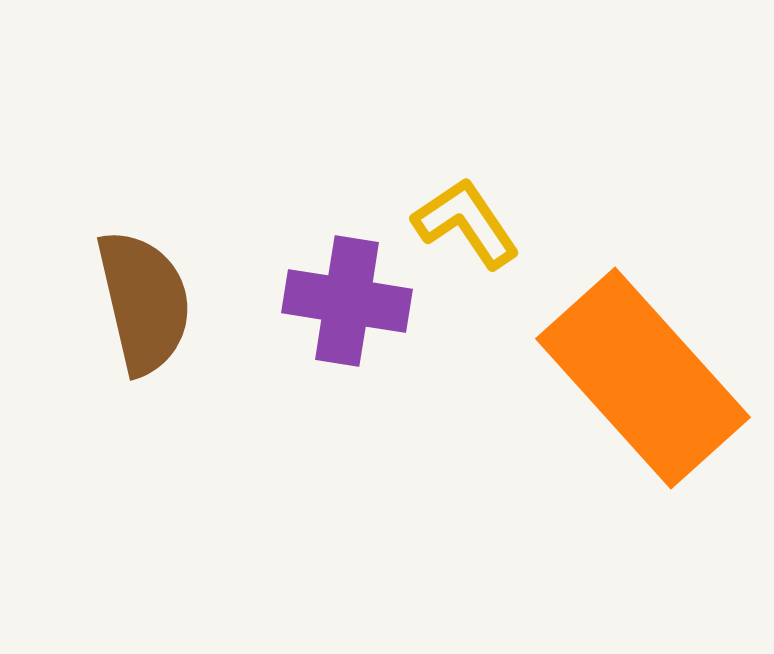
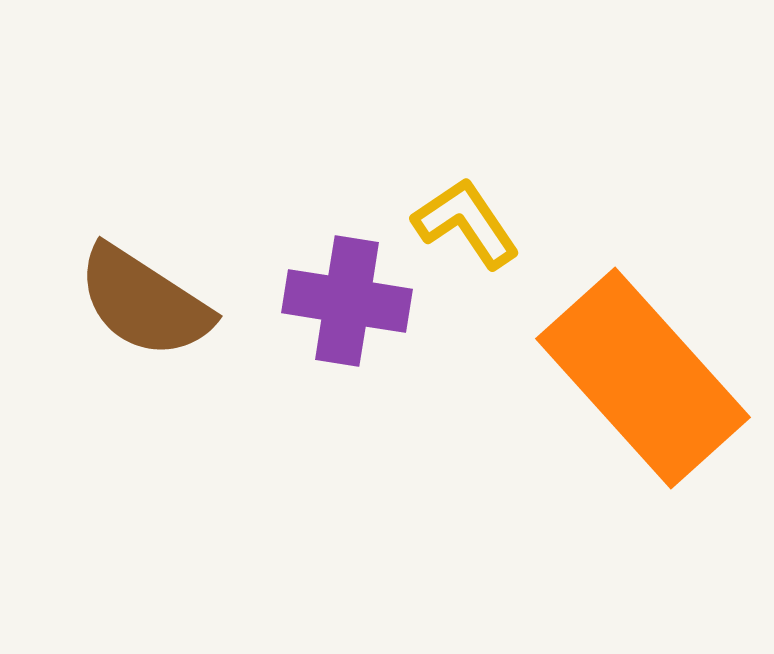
brown semicircle: rotated 136 degrees clockwise
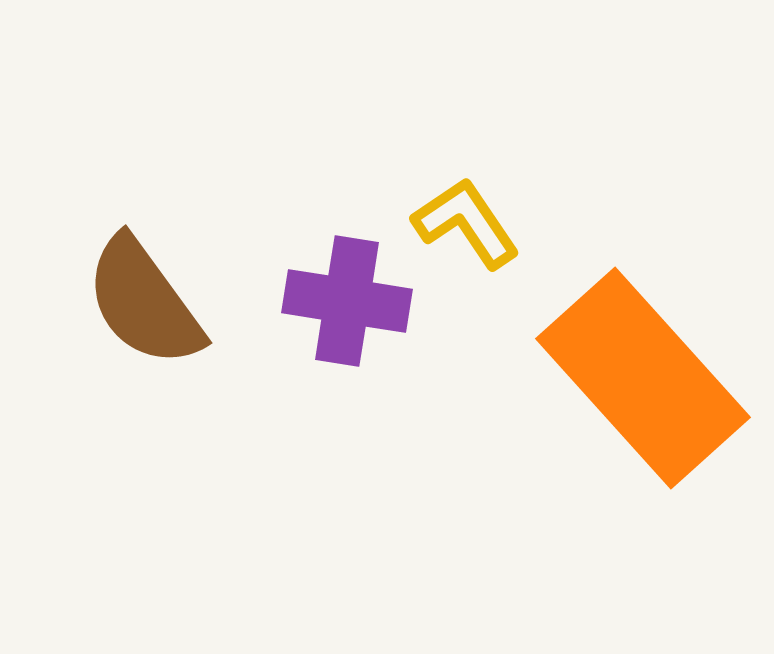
brown semicircle: rotated 21 degrees clockwise
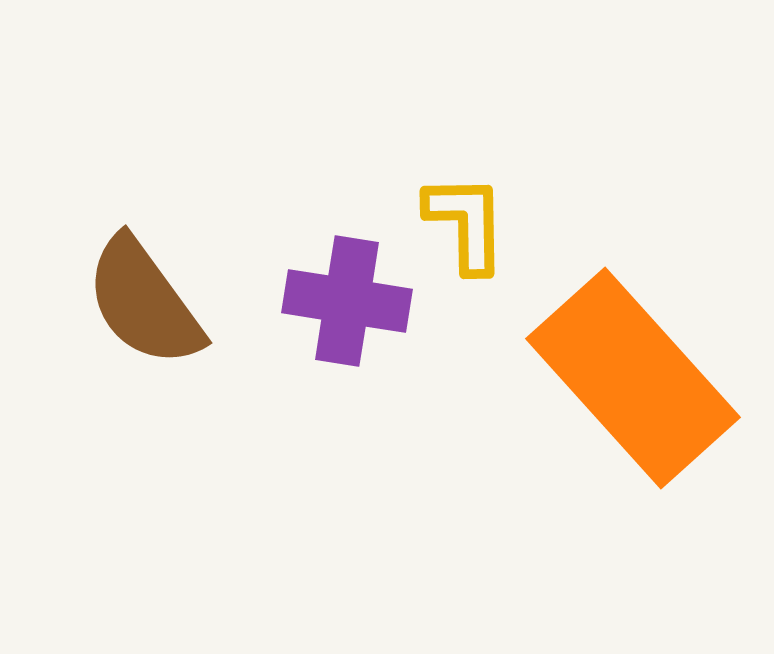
yellow L-shape: rotated 33 degrees clockwise
orange rectangle: moved 10 px left
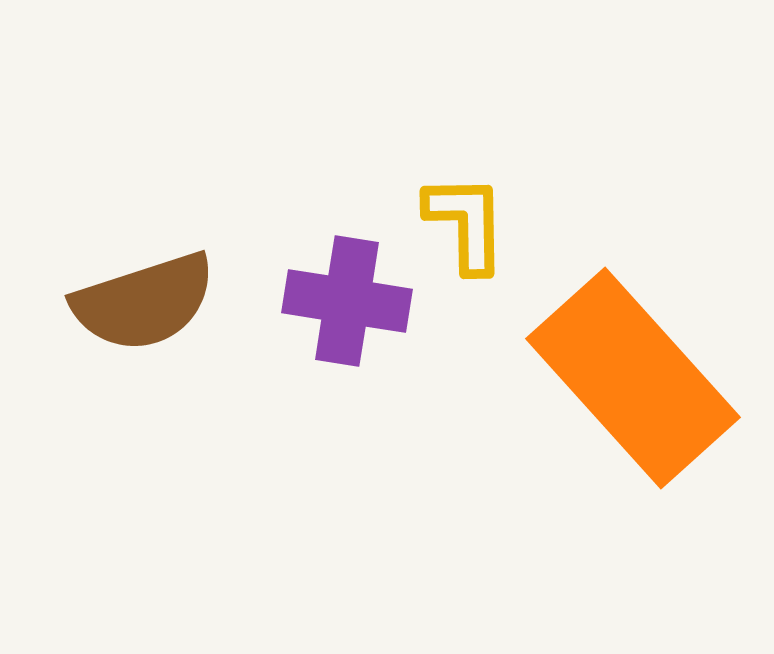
brown semicircle: rotated 72 degrees counterclockwise
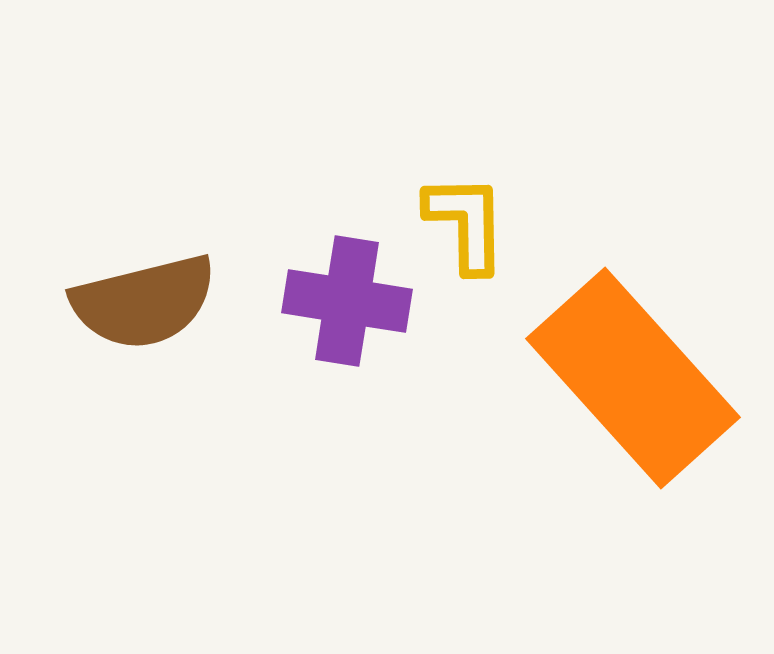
brown semicircle: rotated 4 degrees clockwise
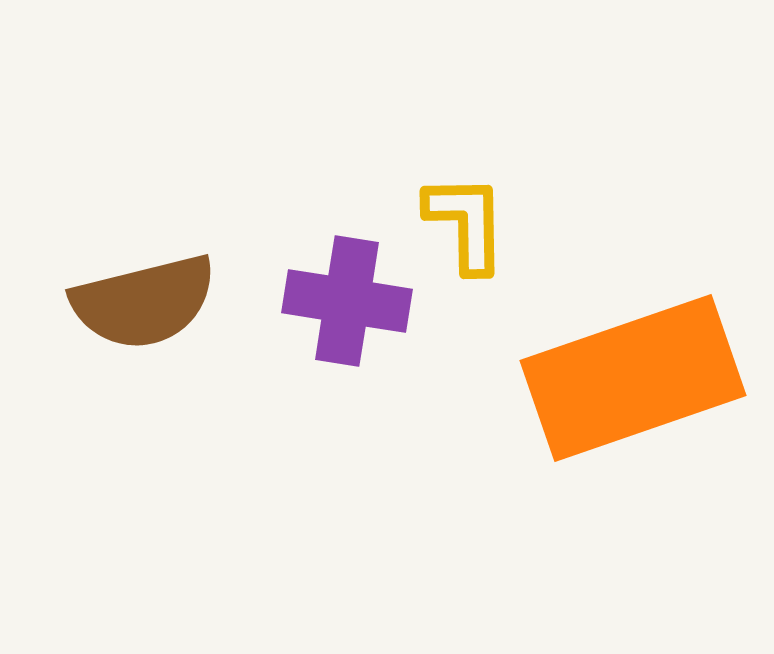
orange rectangle: rotated 67 degrees counterclockwise
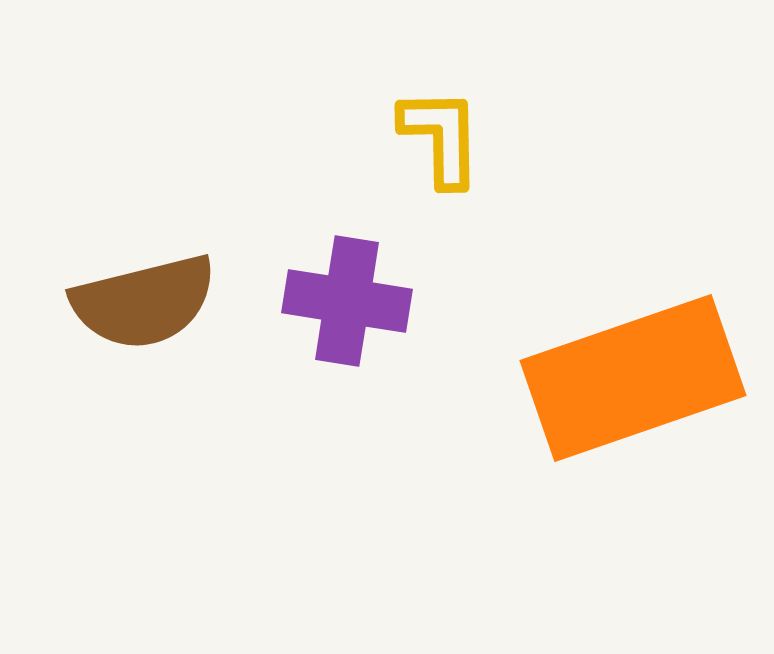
yellow L-shape: moved 25 px left, 86 px up
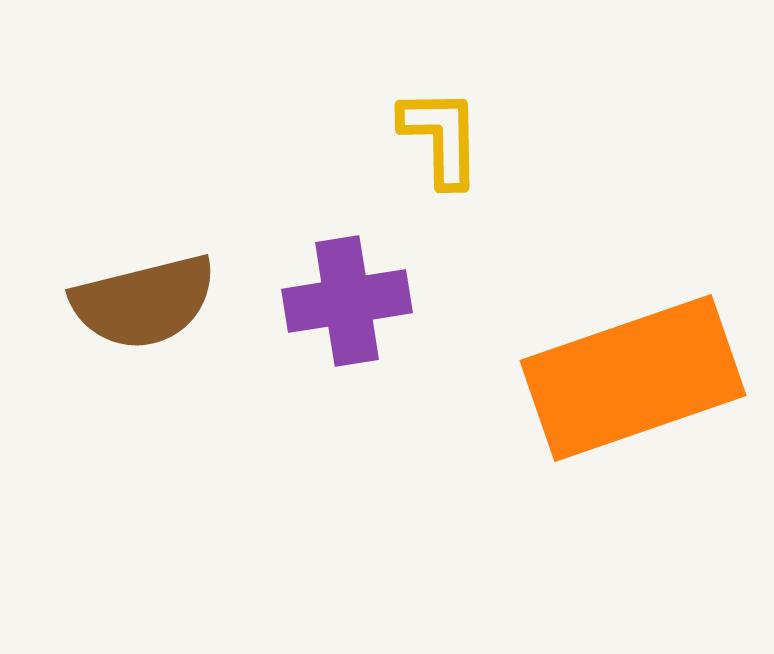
purple cross: rotated 18 degrees counterclockwise
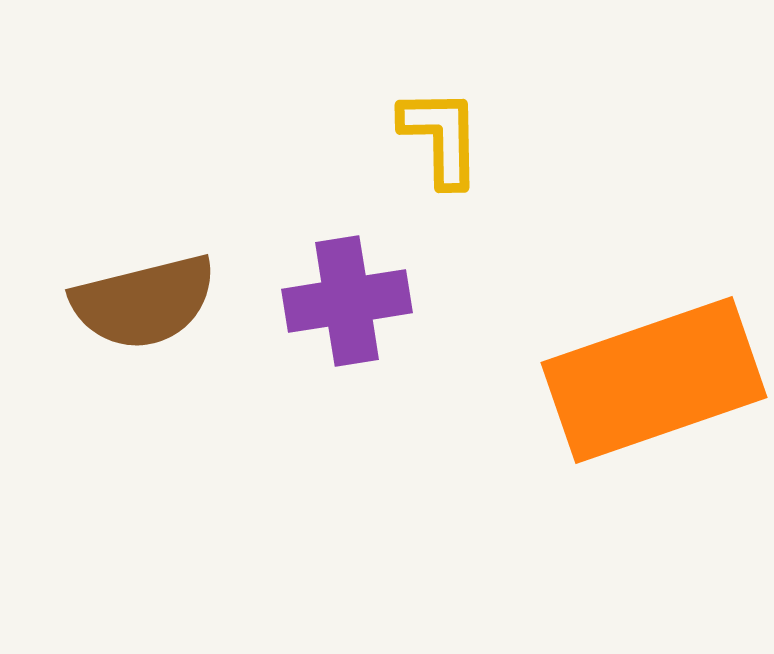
orange rectangle: moved 21 px right, 2 px down
